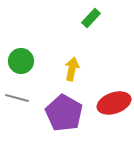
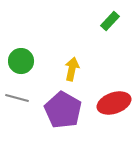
green rectangle: moved 19 px right, 3 px down
purple pentagon: moved 1 px left, 3 px up
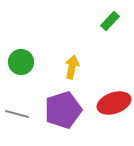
green circle: moved 1 px down
yellow arrow: moved 2 px up
gray line: moved 16 px down
purple pentagon: rotated 24 degrees clockwise
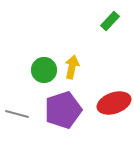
green circle: moved 23 px right, 8 px down
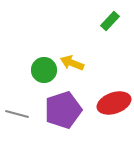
yellow arrow: moved 4 px up; rotated 80 degrees counterclockwise
